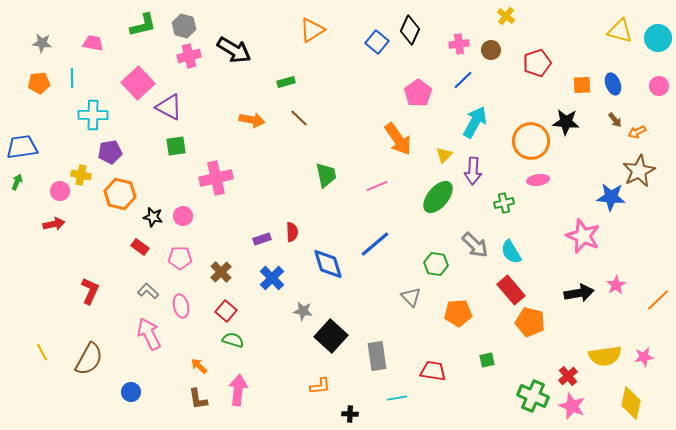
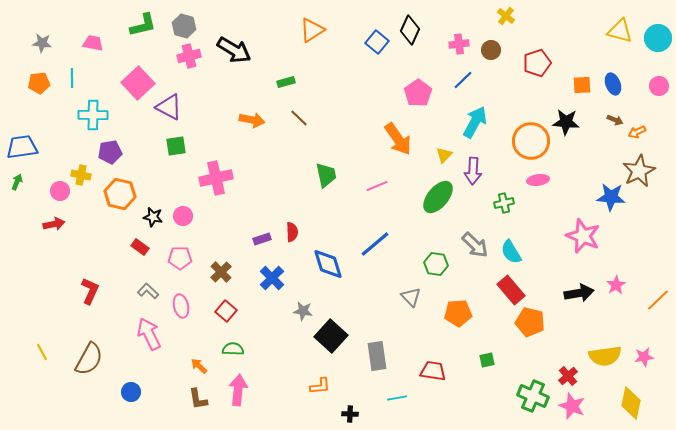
brown arrow at (615, 120): rotated 28 degrees counterclockwise
green semicircle at (233, 340): moved 9 px down; rotated 15 degrees counterclockwise
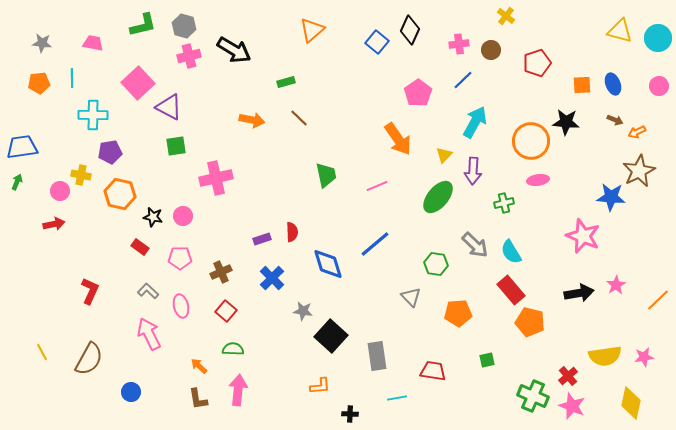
orange triangle at (312, 30): rotated 8 degrees counterclockwise
brown cross at (221, 272): rotated 20 degrees clockwise
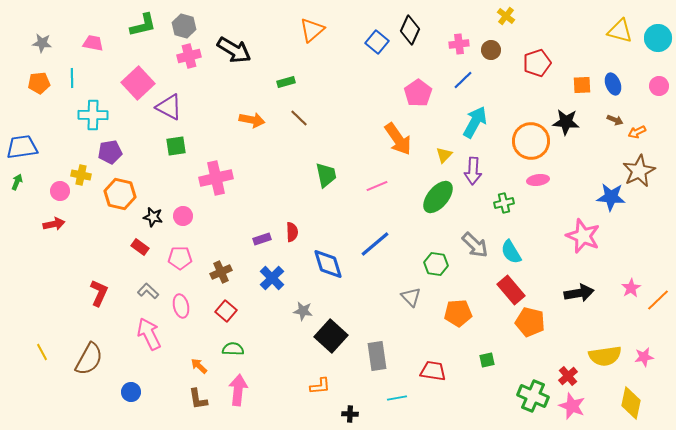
pink star at (616, 285): moved 15 px right, 3 px down
red L-shape at (90, 291): moved 9 px right, 2 px down
